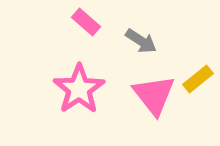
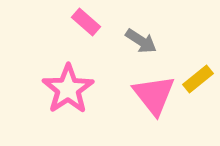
pink star: moved 11 px left
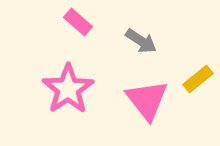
pink rectangle: moved 8 px left
pink triangle: moved 7 px left, 5 px down
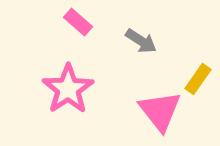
yellow rectangle: rotated 16 degrees counterclockwise
pink triangle: moved 13 px right, 11 px down
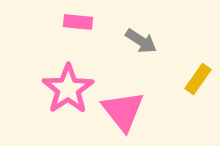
pink rectangle: rotated 36 degrees counterclockwise
pink triangle: moved 37 px left
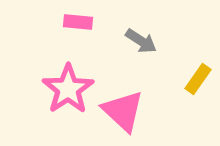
pink triangle: rotated 9 degrees counterclockwise
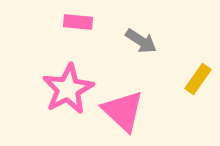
pink star: rotated 6 degrees clockwise
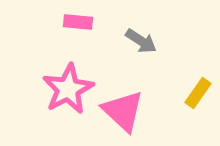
yellow rectangle: moved 14 px down
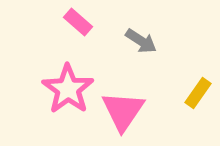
pink rectangle: rotated 36 degrees clockwise
pink star: rotated 9 degrees counterclockwise
pink triangle: rotated 21 degrees clockwise
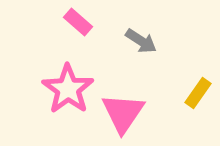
pink triangle: moved 2 px down
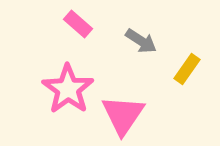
pink rectangle: moved 2 px down
yellow rectangle: moved 11 px left, 24 px up
pink triangle: moved 2 px down
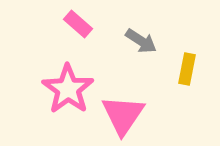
yellow rectangle: rotated 24 degrees counterclockwise
